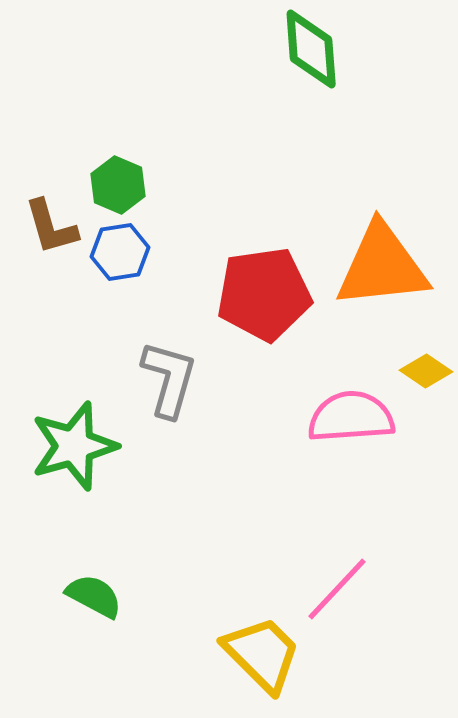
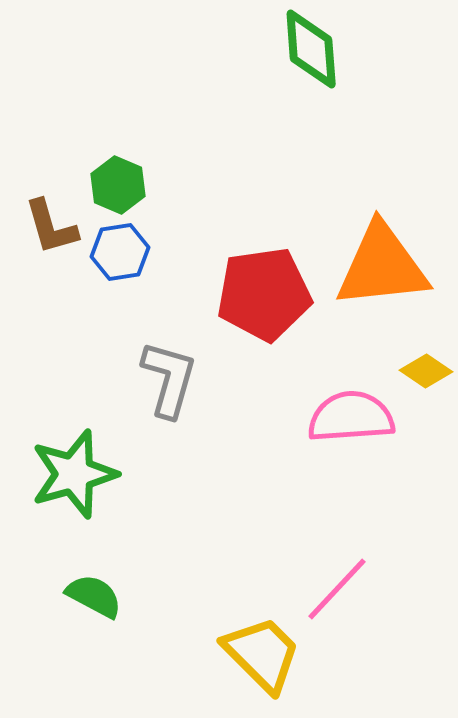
green star: moved 28 px down
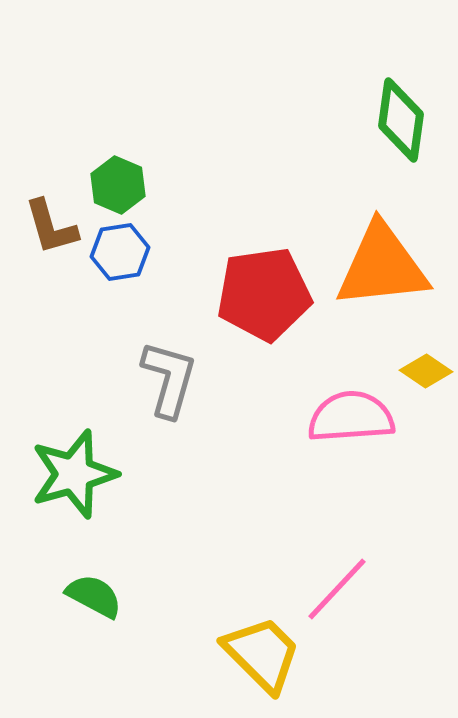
green diamond: moved 90 px right, 71 px down; rotated 12 degrees clockwise
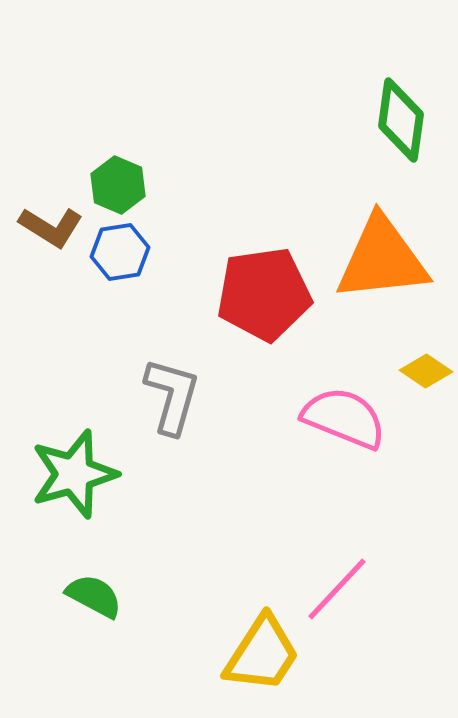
brown L-shape: rotated 42 degrees counterclockwise
orange triangle: moved 7 px up
gray L-shape: moved 3 px right, 17 px down
pink semicircle: moved 7 px left, 1 px down; rotated 26 degrees clockwise
yellow trapezoid: rotated 78 degrees clockwise
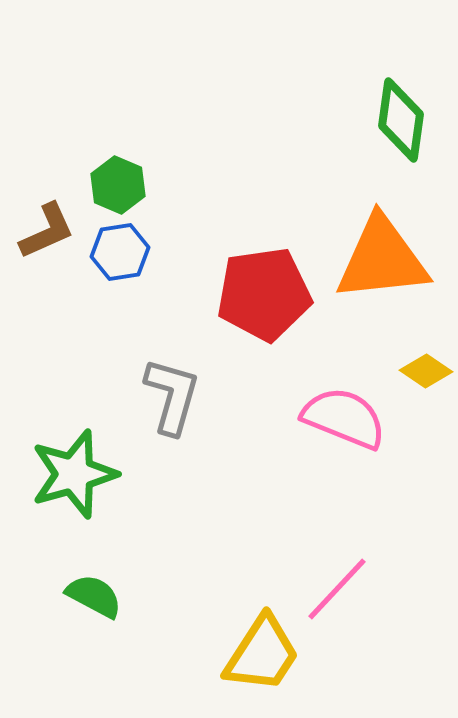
brown L-shape: moved 4 px left, 4 px down; rotated 56 degrees counterclockwise
